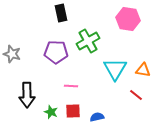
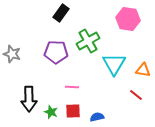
black rectangle: rotated 48 degrees clockwise
cyan triangle: moved 1 px left, 5 px up
pink line: moved 1 px right, 1 px down
black arrow: moved 2 px right, 4 px down
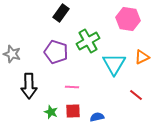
purple pentagon: rotated 15 degrees clockwise
orange triangle: moved 1 px left, 13 px up; rotated 35 degrees counterclockwise
black arrow: moved 13 px up
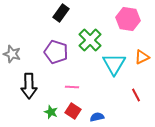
green cross: moved 2 px right, 1 px up; rotated 15 degrees counterclockwise
red line: rotated 24 degrees clockwise
red square: rotated 35 degrees clockwise
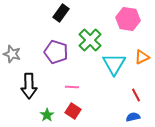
green star: moved 4 px left, 3 px down; rotated 16 degrees clockwise
blue semicircle: moved 36 px right
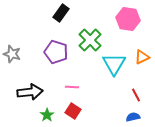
black arrow: moved 1 px right, 6 px down; rotated 95 degrees counterclockwise
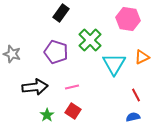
pink line: rotated 16 degrees counterclockwise
black arrow: moved 5 px right, 5 px up
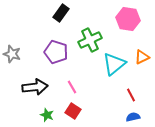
green cross: rotated 20 degrees clockwise
cyan triangle: rotated 20 degrees clockwise
pink line: rotated 72 degrees clockwise
red line: moved 5 px left
green star: rotated 16 degrees counterclockwise
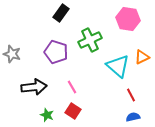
cyan triangle: moved 4 px right, 2 px down; rotated 40 degrees counterclockwise
black arrow: moved 1 px left
